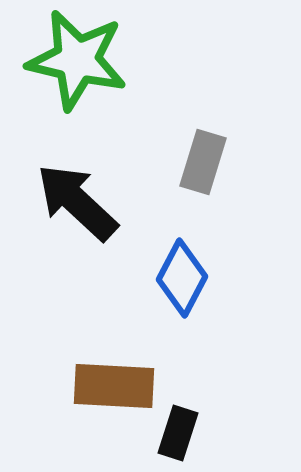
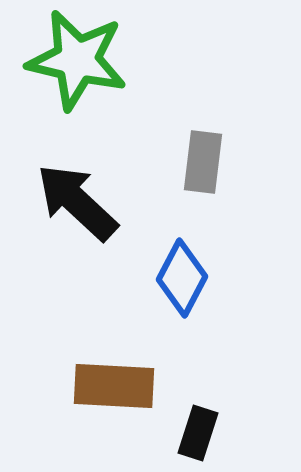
gray rectangle: rotated 10 degrees counterclockwise
black rectangle: moved 20 px right
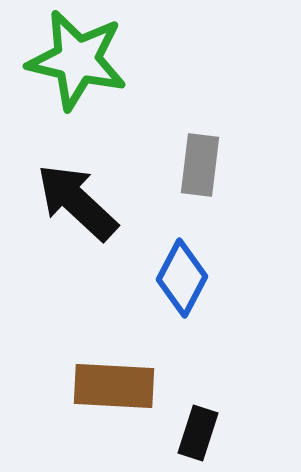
gray rectangle: moved 3 px left, 3 px down
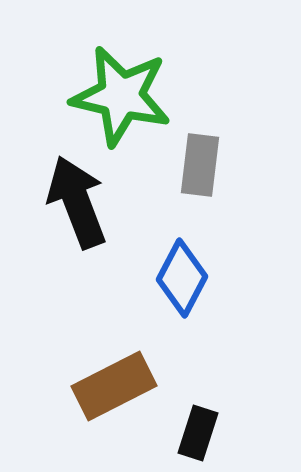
green star: moved 44 px right, 36 px down
black arrow: rotated 26 degrees clockwise
brown rectangle: rotated 30 degrees counterclockwise
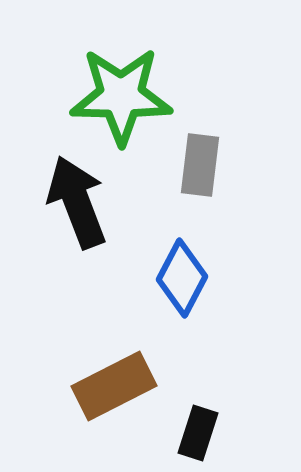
green star: rotated 12 degrees counterclockwise
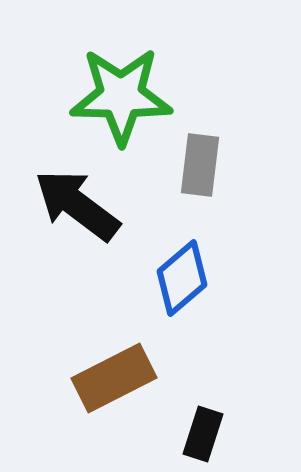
black arrow: moved 3 px down; rotated 32 degrees counterclockwise
blue diamond: rotated 22 degrees clockwise
brown rectangle: moved 8 px up
black rectangle: moved 5 px right, 1 px down
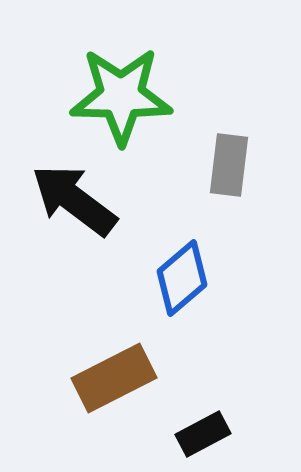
gray rectangle: moved 29 px right
black arrow: moved 3 px left, 5 px up
black rectangle: rotated 44 degrees clockwise
